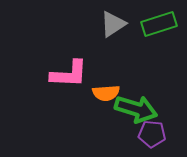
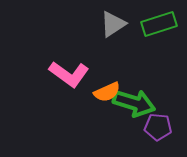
pink L-shape: rotated 33 degrees clockwise
orange semicircle: moved 1 px right, 1 px up; rotated 20 degrees counterclockwise
green arrow: moved 2 px left, 6 px up
purple pentagon: moved 6 px right, 7 px up
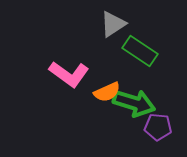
green rectangle: moved 19 px left, 27 px down; rotated 52 degrees clockwise
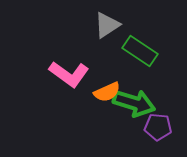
gray triangle: moved 6 px left, 1 px down
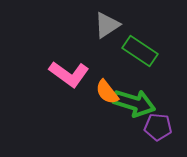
orange semicircle: rotated 76 degrees clockwise
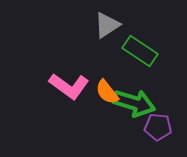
pink L-shape: moved 12 px down
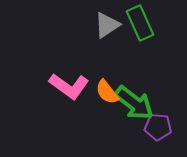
green rectangle: moved 28 px up; rotated 32 degrees clockwise
green arrow: rotated 21 degrees clockwise
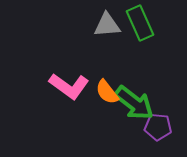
gray triangle: rotated 28 degrees clockwise
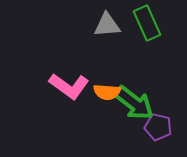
green rectangle: moved 7 px right
orange semicircle: rotated 48 degrees counterclockwise
purple pentagon: rotated 8 degrees clockwise
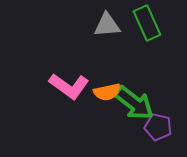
orange semicircle: rotated 16 degrees counterclockwise
